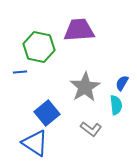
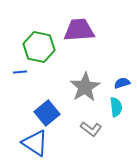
blue semicircle: rotated 42 degrees clockwise
cyan semicircle: moved 2 px down
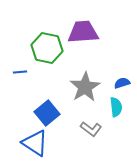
purple trapezoid: moved 4 px right, 2 px down
green hexagon: moved 8 px right, 1 px down
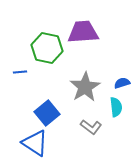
gray L-shape: moved 2 px up
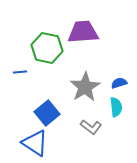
blue semicircle: moved 3 px left
